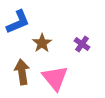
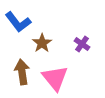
blue L-shape: rotated 76 degrees clockwise
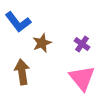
brown star: rotated 12 degrees clockwise
pink triangle: moved 27 px right
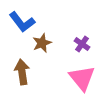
blue L-shape: moved 4 px right
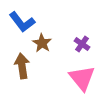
brown star: rotated 18 degrees counterclockwise
brown arrow: moved 6 px up
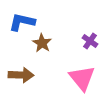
blue L-shape: rotated 140 degrees clockwise
purple cross: moved 8 px right, 3 px up
brown arrow: moved 1 px left, 9 px down; rotated 100 degrees clockwise
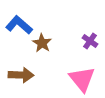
blue L-shape: moved 3 px left, 3 px down; rotated 28 degrees clockwise
pink triangle: moved 1 px down
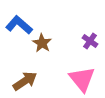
brown arrow: moved 4 px right, 6 px down; rotated 35 degrees counterclockwise
